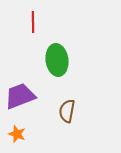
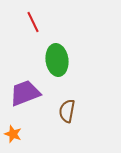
red line: rotated 25 degrees counterclockwise
purple trapezoid: moved 5 px right, 3 px up
orange star: moved 4 px left
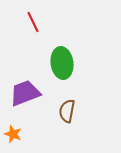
green ellipse: moved 5 px right, 3 px down
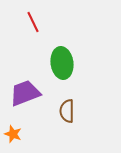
brown semicircle: rotated 10 degrees counterclockwise
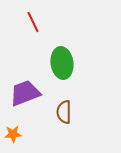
brown semicircle: moved 3 px left, 1 px down
orange star: rotated 24 degrees counterclockwise
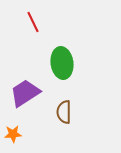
purple trapezoid: rotated 12 degrees counterclockwise
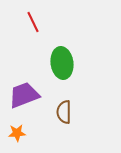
purple trapezoid: moved 1 px left, 2 px down; rotated 12 degrees clockwise
orange star: moved 4 px right, 1 px up
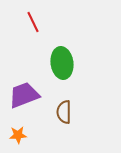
orange star: moved 1 px right, 2 px down
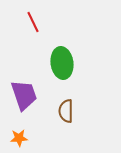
purple trapezoid: rotated 92 degrees clockwise
brown semicircle: moved 2 px right, 1 px up
orange star: moved 1 px right, 3 px down
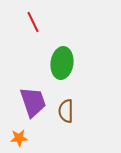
green ellipse: rotated 16 degrees clockwise
purple trapezoid: moved 9 px right, 7 px down
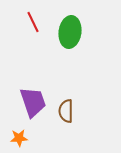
green ellipse: moved 8 px right, 31 px up
